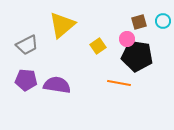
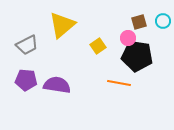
pink circle: moved 1 px right, 1 px up
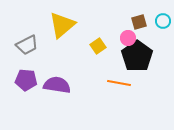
black pentagon: rotated 28 degrees clockwise
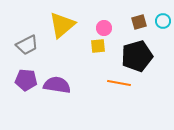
pink circle: moved 24 px left, 10 px up
yellow square: rotated 28 degrees clockwise
black pentagon: rotated 20 degrees clockwise
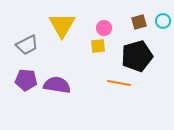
yellow triangle: rotated 20 degrees counterclockwise
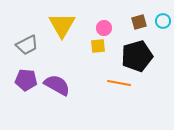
purple semicircle: rotated 20 degrees clockwise
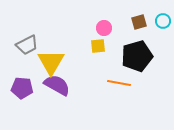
yellow triangle: moved 11 px left, 37 px down
purple pentagon: moved 4 px left, 8 px down
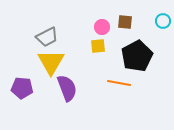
brown square: moved 14 px left; rotated 21 degrees clockwise
pink circle: moved 2 px left, 1 px up
gray trapezoid: moved 20 px right, 8 px up
black pentagon: rotated 12 degrees counterclockwise
purple semicircle: moved 10 px right, 3 px down; rotated 40 degrees clockwise
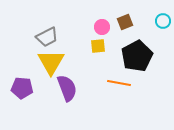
brown square: rotated 28 degrees counterclockwise
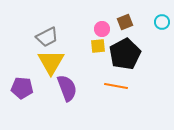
cyan circle: moved 1 px left, 1 px down
pink circle: moved 2 px down
black pentagon: moved 12 px left, 2 px up
orange line: moved 3 px left, 3 px down
